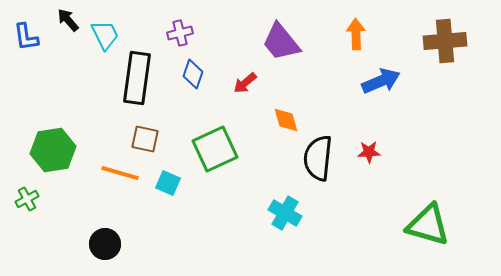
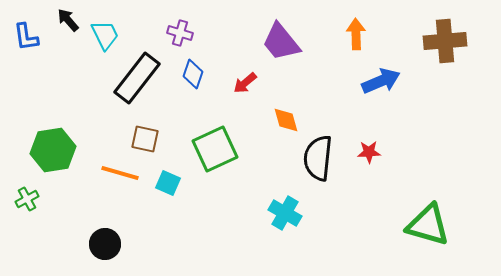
purple cross: rotated 30 degrees clockwise
black rectangle: rotated 30 degrees clockwise
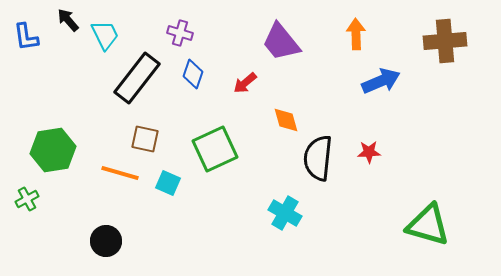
black circle: moved 1 px right, 3 px up
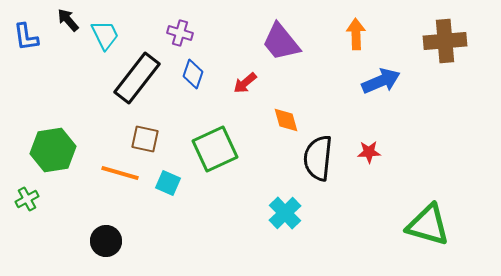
cyan cross: rotated 16 degrees clockwise
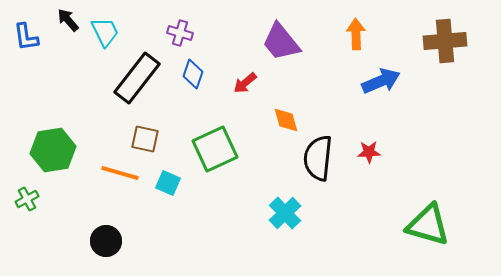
cyan trapezoid: moved 3 px up
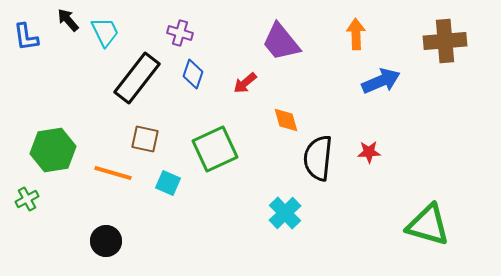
orange line: moved 7 px left
